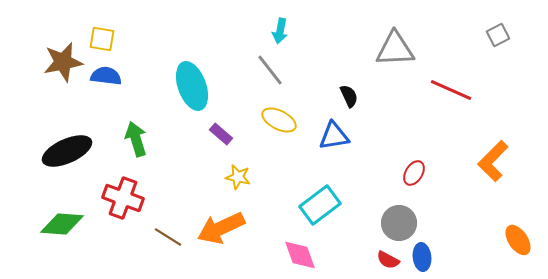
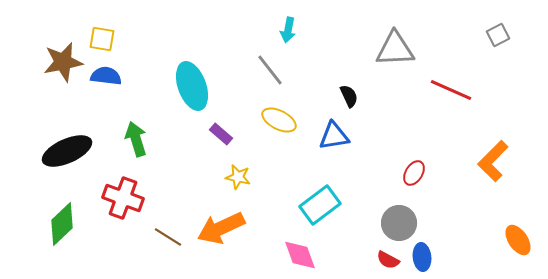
cyan arrow: moved 8 px right, 1 px up
green diamond: rotated 48 degrees counterclockwise
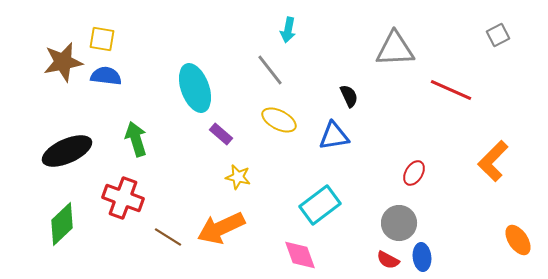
cyan ellipse: moved 3 px right, 2 px down
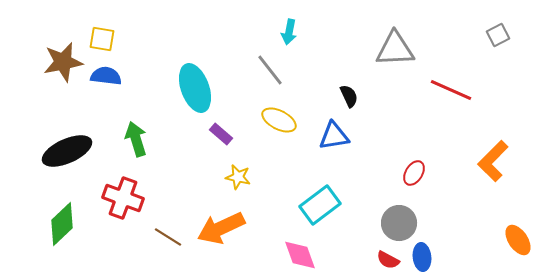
cyan arrow: moved 1 px right, 2 px down
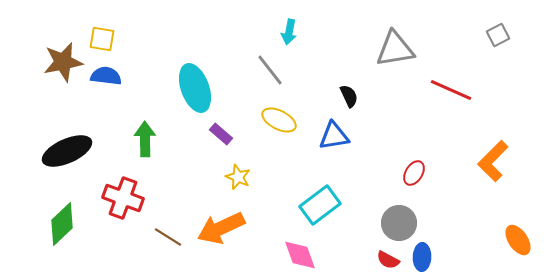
gray triangle: rotated 6 degrees counterclockwise
green arrow: moved 9 px right; rotated 16 degrees clockwise
yellow star: rotated 10 degrees clockwise
blue ellipse: rotated 8 degrees clockwise
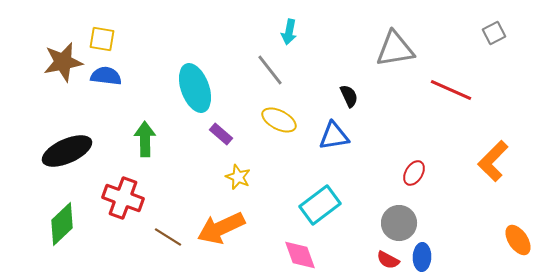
gray square: moved 4 px left, 2 px up
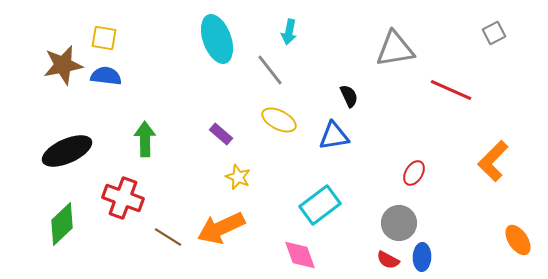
yellow square: moved 2 px right, 1 px up
brown star: moved 3 px down
cyan ellipse: moved 22 px right, 49 px up
